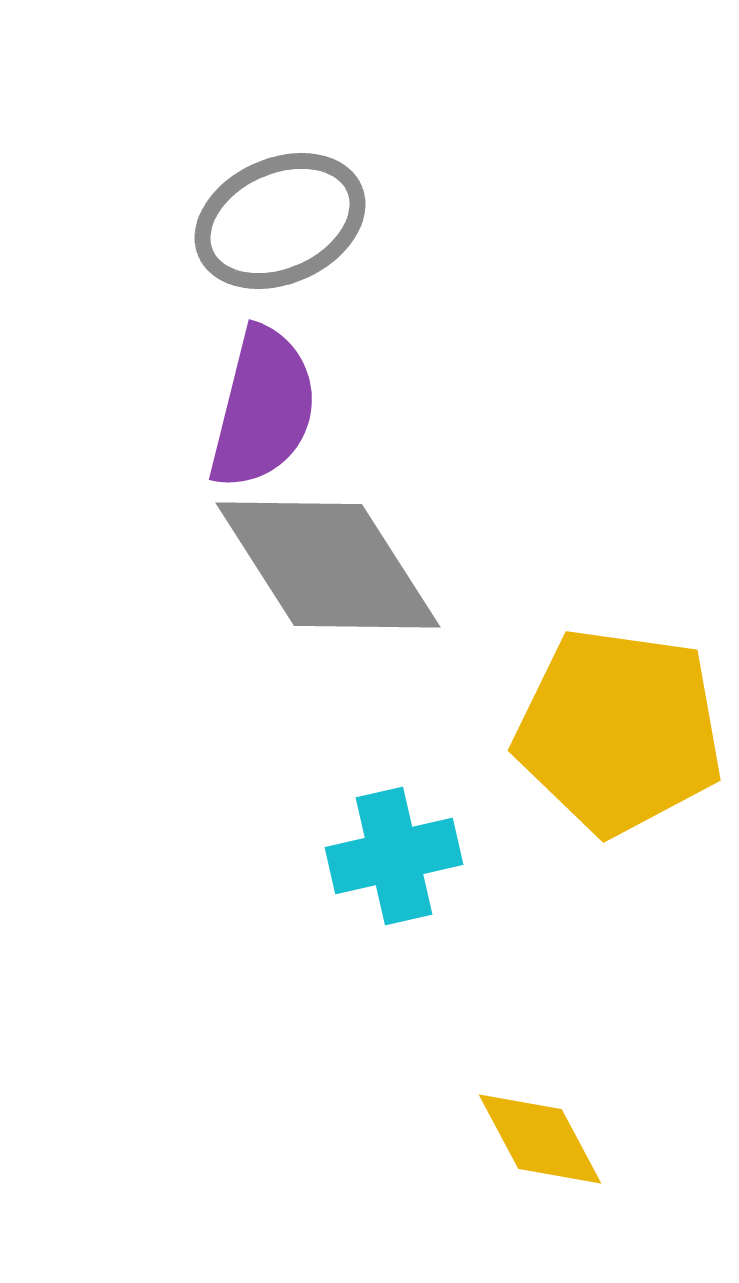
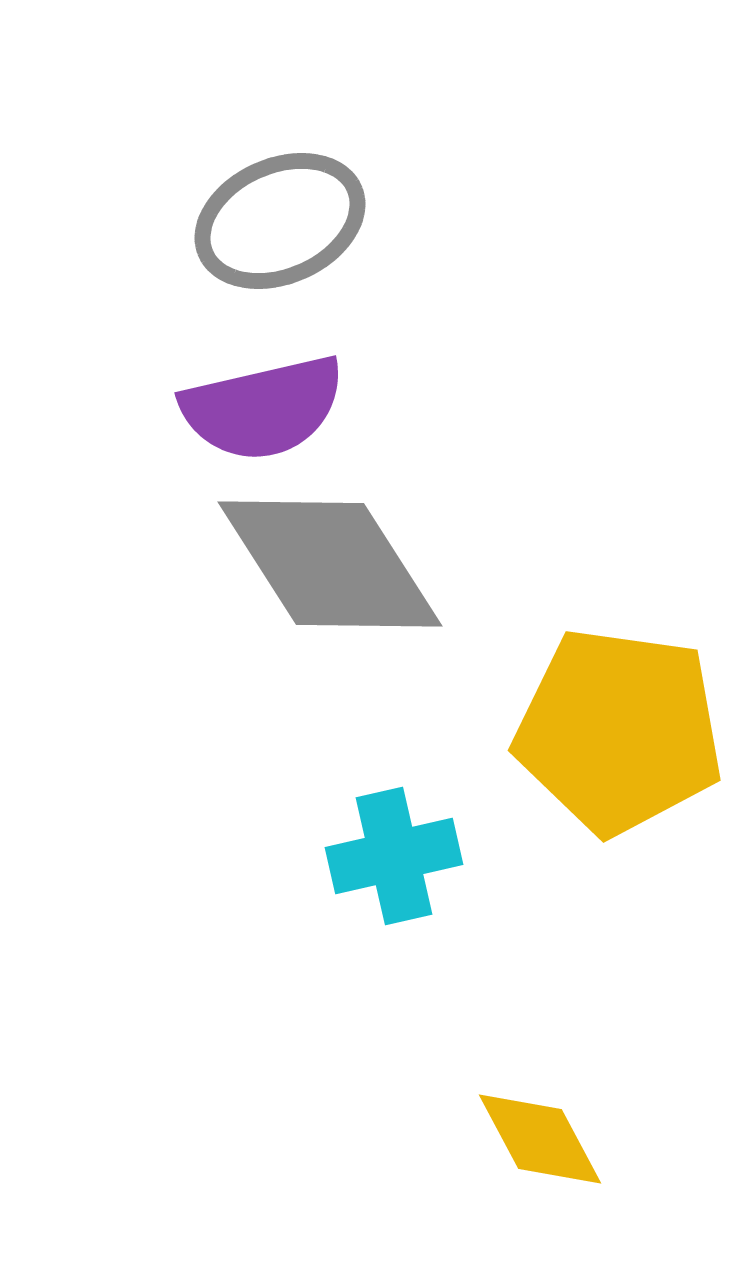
purple semicircle: rotated 63 degrees clockwise
gray diamond: moved 2 px right, 1 px up
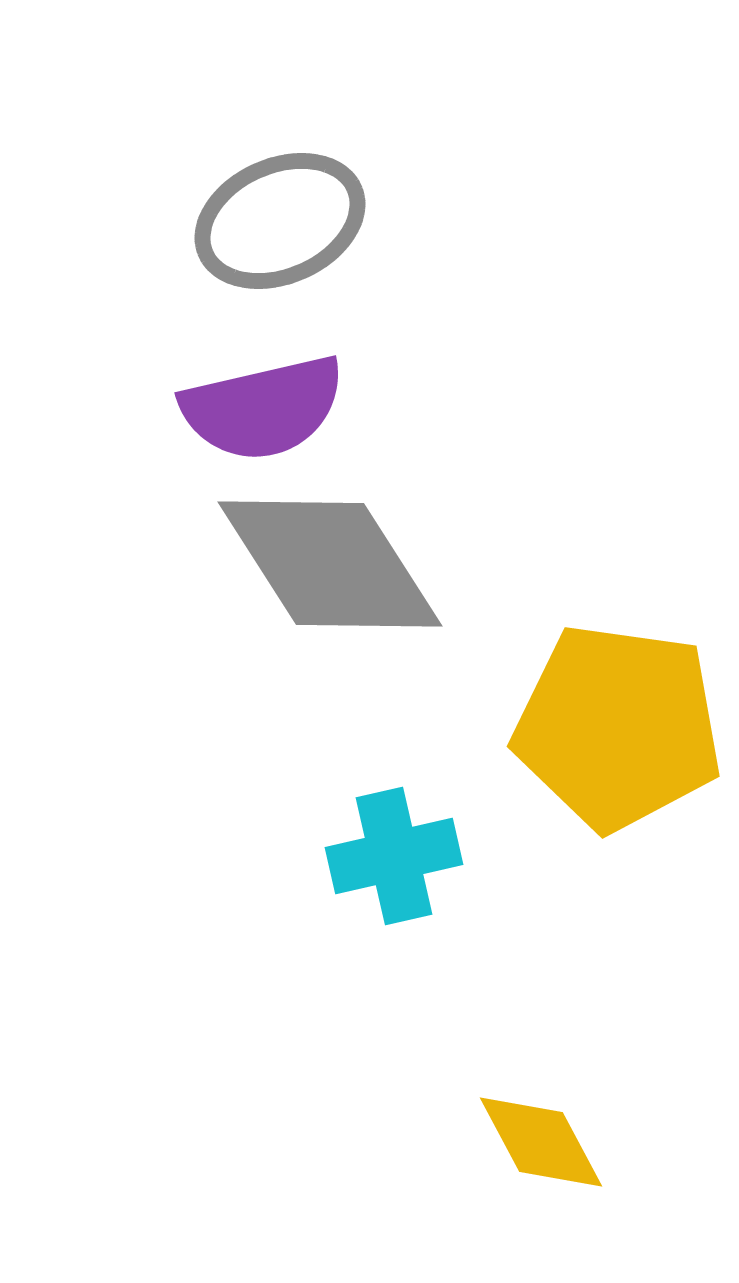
yellow pentagon: moved 1 px left, 4 px up
yellow diamond: moved 1 px right, 3 px down
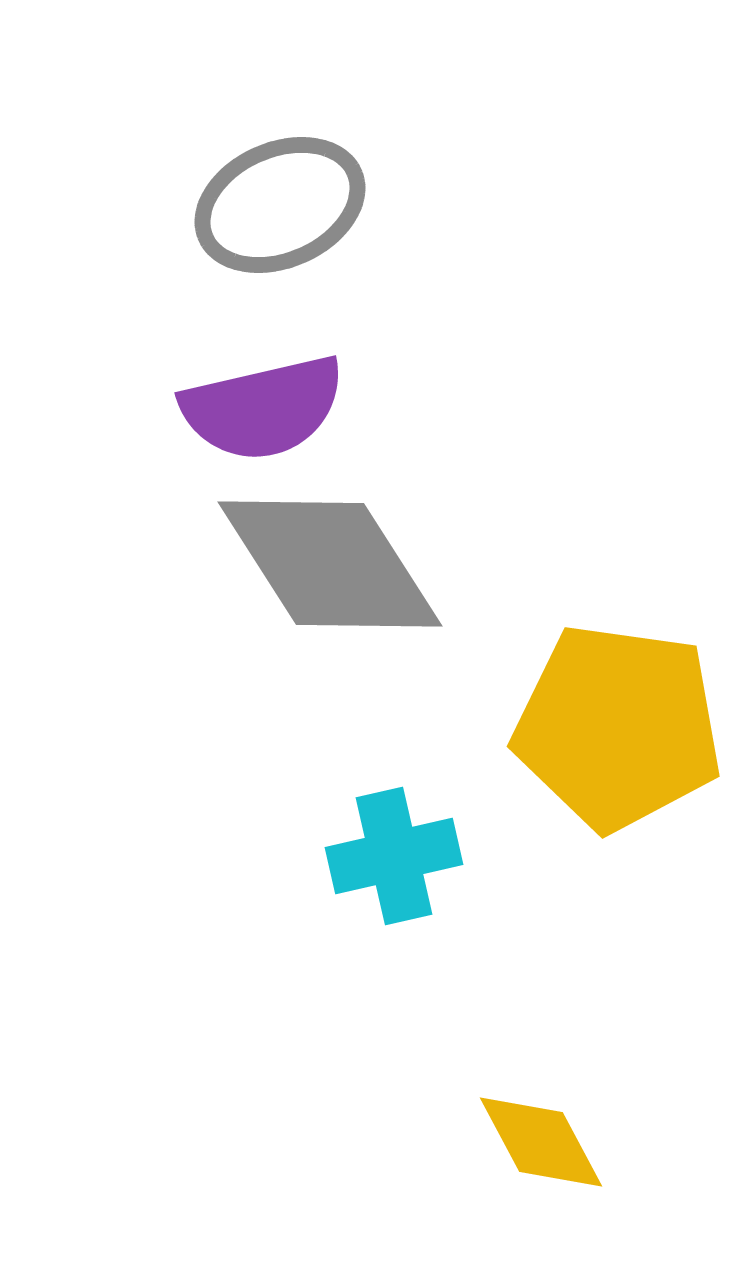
gray ellipse: moved 16 px up
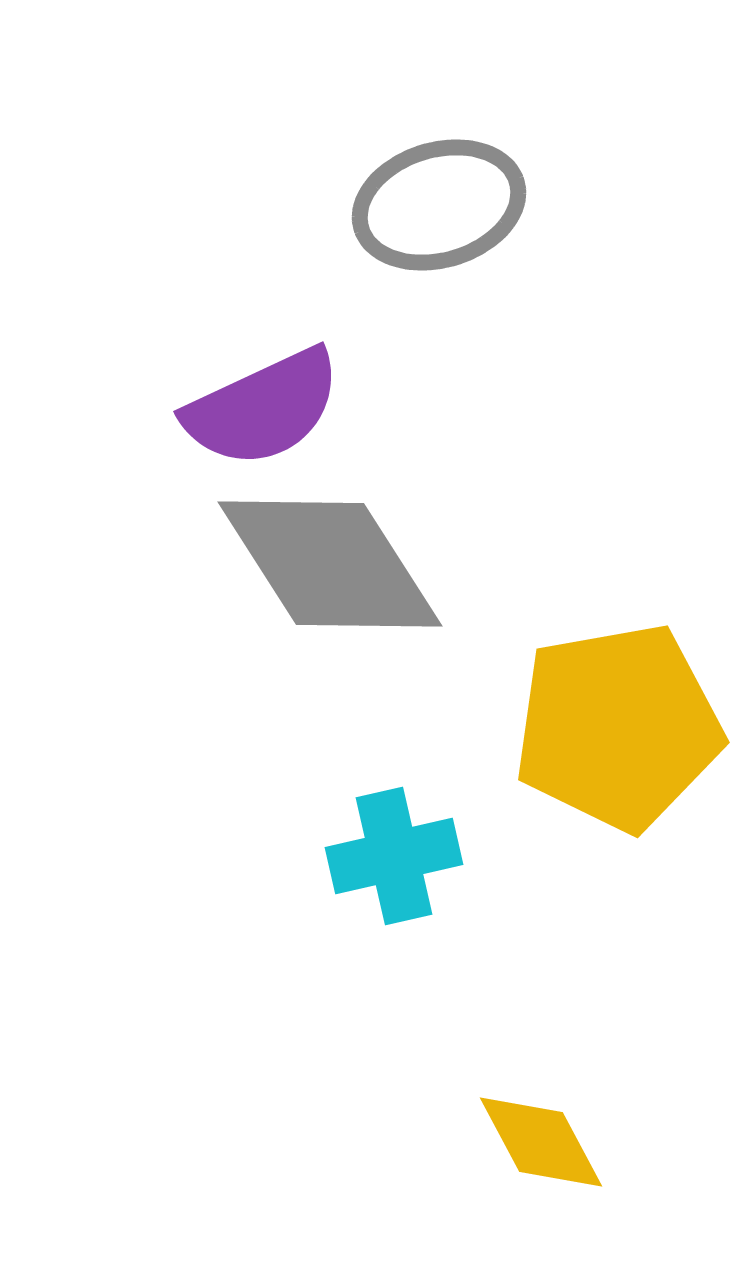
gray ellipse: moved 159 px right; rotated 7 degrees clockwise
purple semicircle: rotated 12 degrees counterclockwise
yellow pentagon: rotated 18 degrees counterclockwise
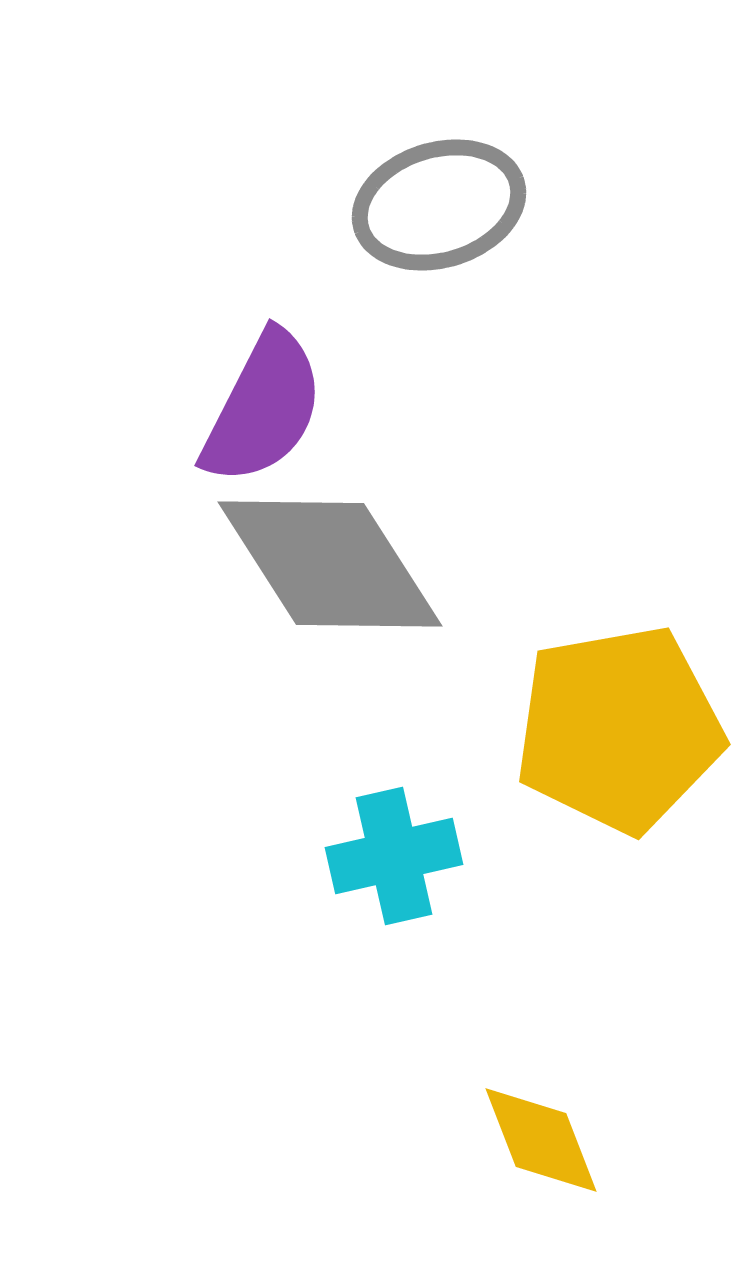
purple semicircle: rotated 38 degrees counterclockwise
yellow pentagon: moved 1 px right, 2 px down
yellow diamond: moved 2 px up; rotated 7 degrees clockwise
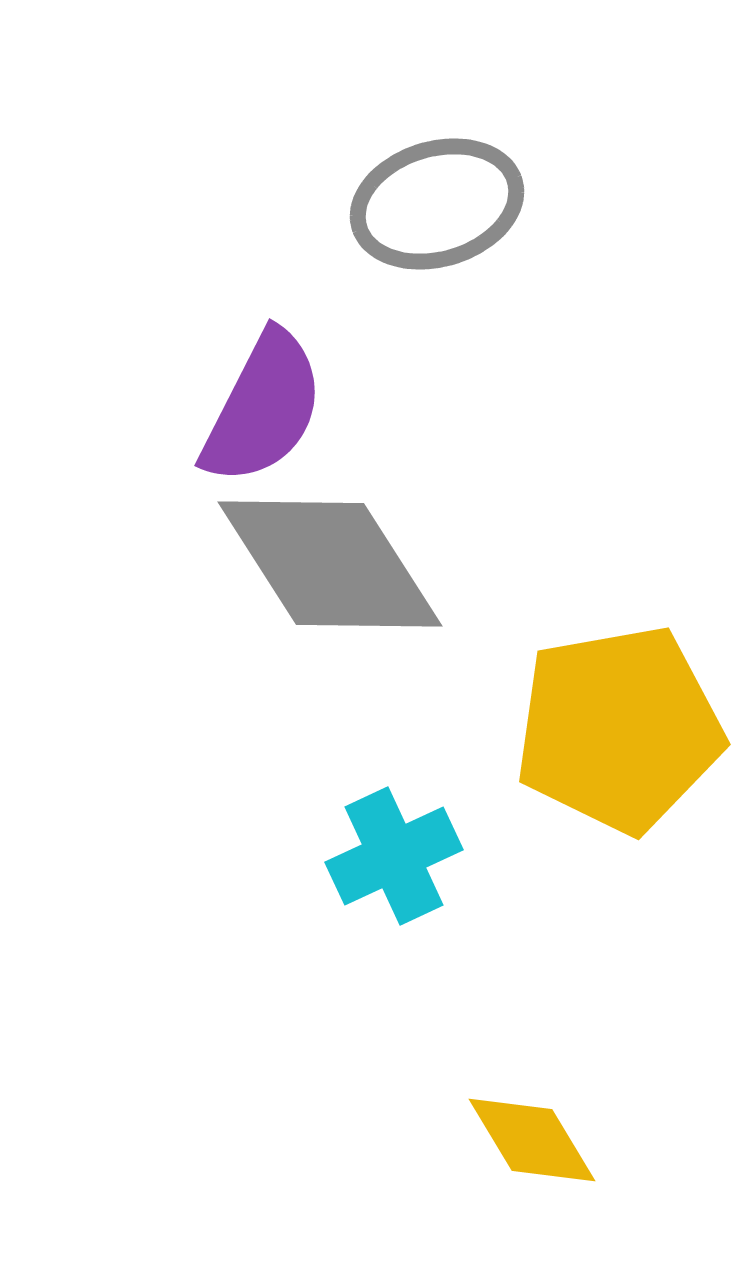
gray ellipse: moved 2 px left, 1 px up
cyan cross: rotated 12 degrees counterclockwise
yellow diamond: moved 9 px left; rotated 10 degrees counterclockwise
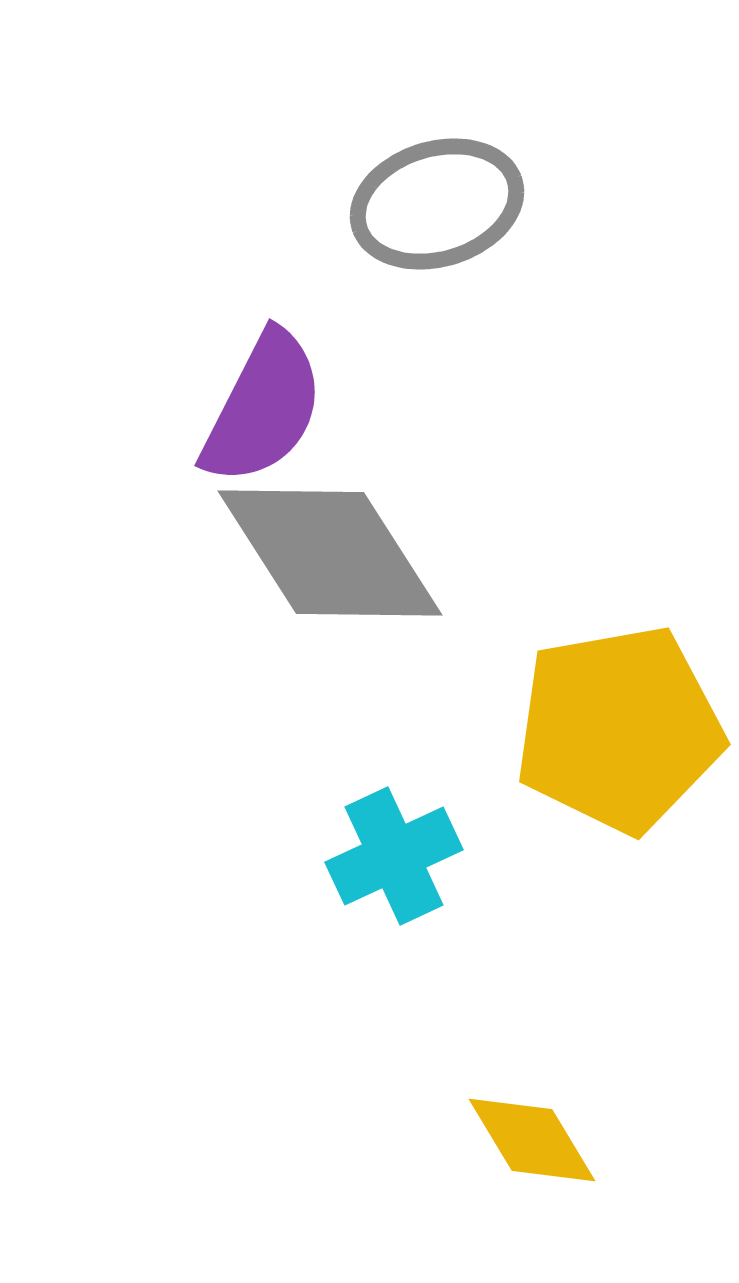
gray diamond: moved 11 px up
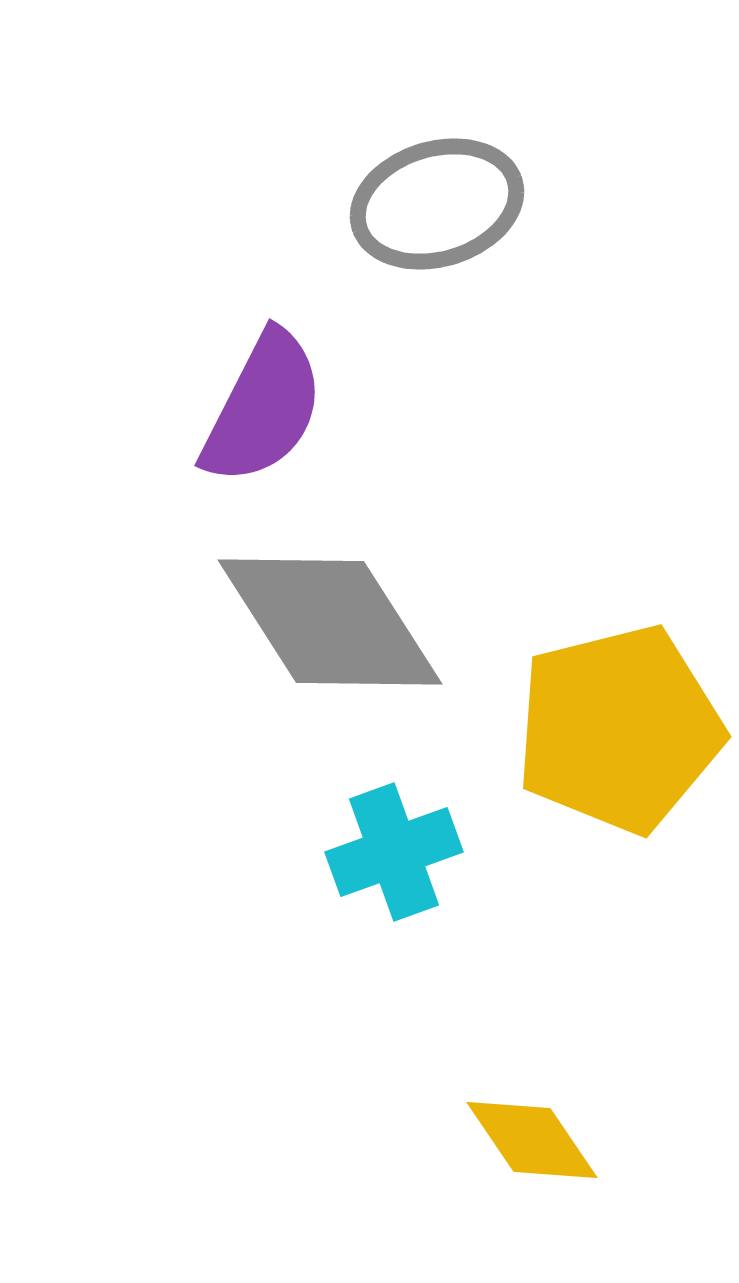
gray diamond: moved 69 px down
yellow pentagon: rotated 4 degrees counterclockwise
cyan cross: moved 4 px up; rotated 5 degrees clockwise
yellow diamond: rotated 3 degrees counterclockwise
